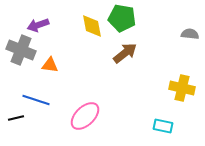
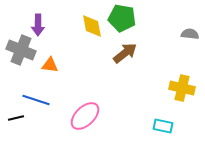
purple arrow: rotated 70 degrees counterclockwise
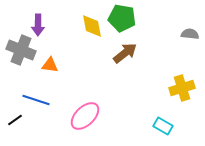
yellow cross: rotated 30 degrees counterclockwise
black line: moved 1 px left, 2 px down; rotated 21 degrees counterclockwise
cyan rectangle: rotated 18 degrees clockwise
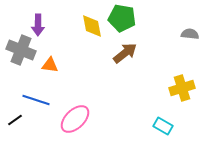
pink ellipse: moved 10 px left, 3 px down
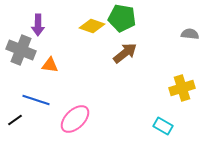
yellow diamond: rotated 60 degrees counterclockwise
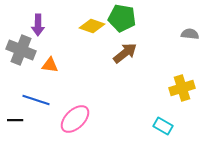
black line: rotated 35 degrees clockwise
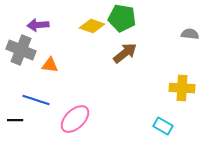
purple arrow: rotated 85 degrees clockwise
yellow cross: rotated 20 degrees clockwise
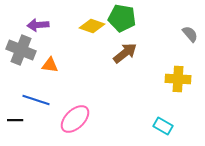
gray semicircle: rotated 42 degrees clockwise
yellow cross: moved 4 px left, 9 px up
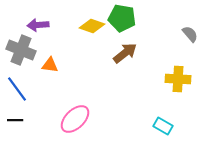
blue line: moved 19 px left, 11 px up; rotated 36 degrees clockwise
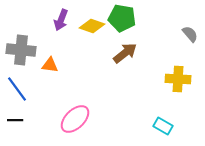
purple arrow: moved 23 px right, 5 px up; rotated 65 degrees counterclockwise
gray cross: rotated 16 degrees counterclockwise
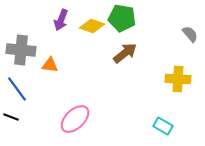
black line: moved 4 px left, 3 px up; rotated 21 degrees clockwise
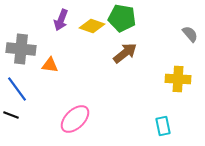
gray cross: moved 1 px up
black line: moved 2 px up
cyan rectangle: rotated 48 degrees clockwise
